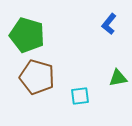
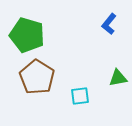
brown pentagon: rotated 16 degrees clockwise
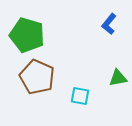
brown pentagon: rotated 8 degrees counterclockwise
cyan square: rotated 18 degrees clockwise
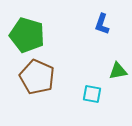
blue L-shape: moved 7 px left; rotated 20 degrees counterclockwise
green triangle: moved 7 px up
cyan square: moved 12 px right, 2 px up
